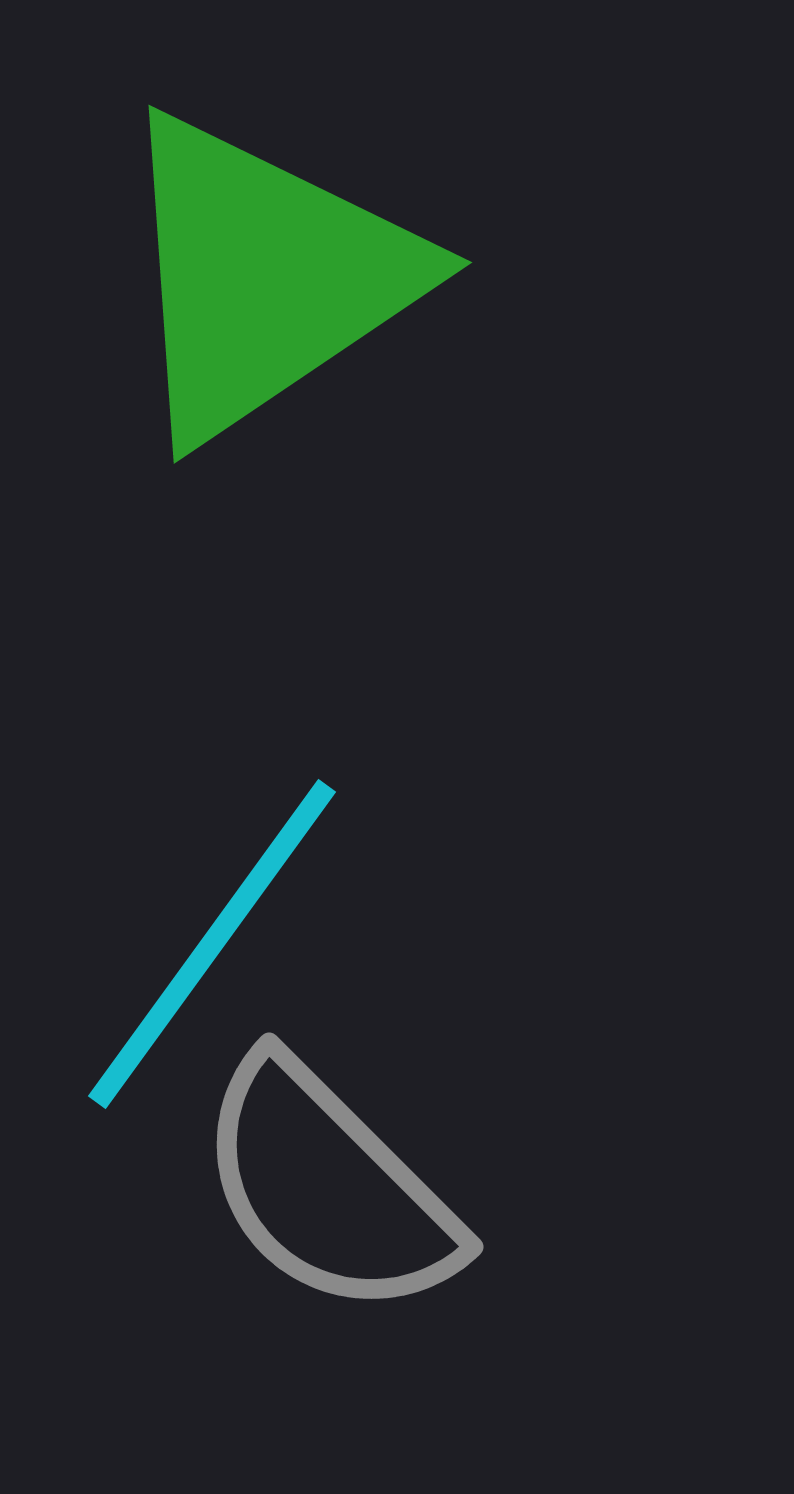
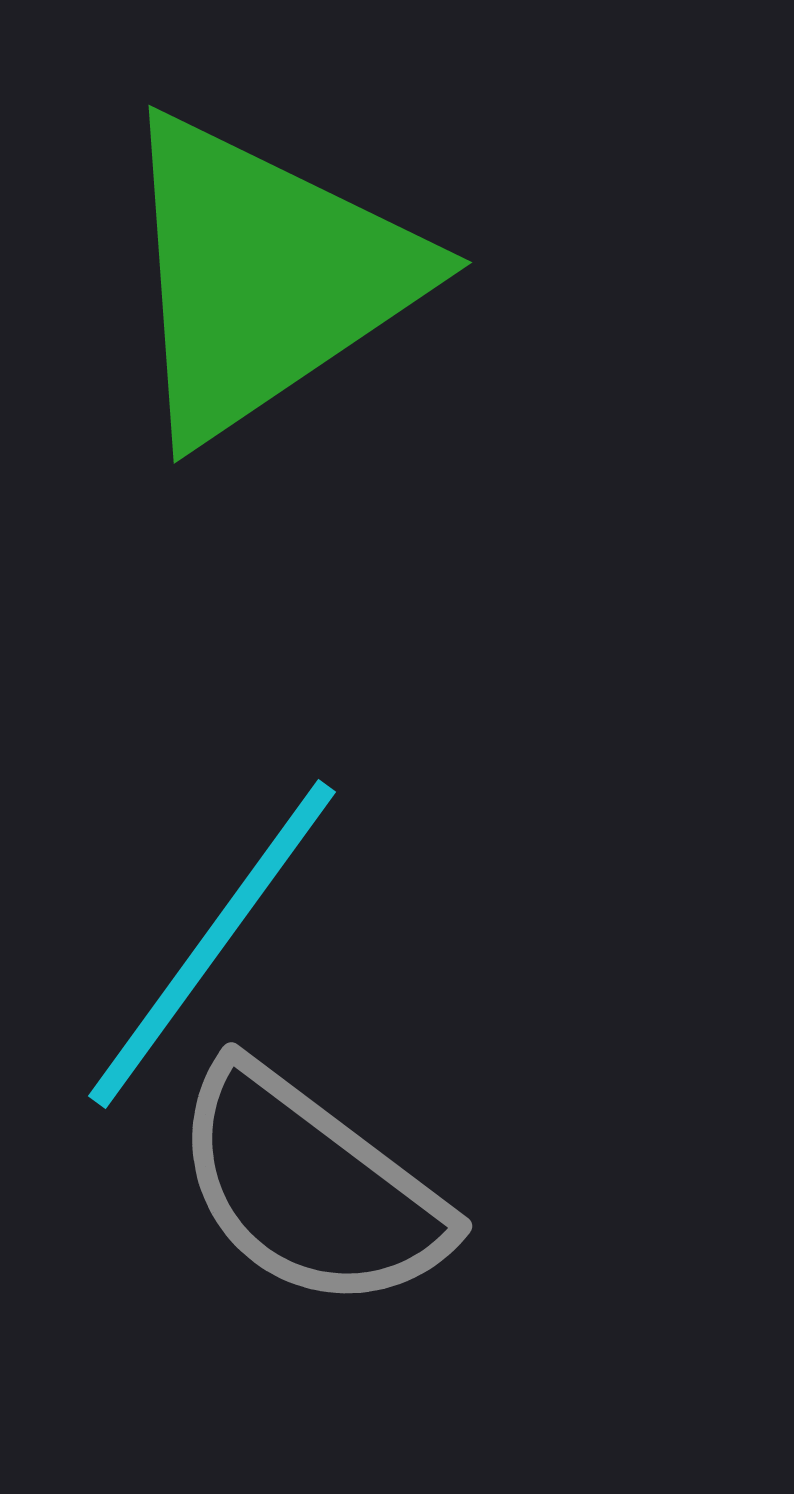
gray semicircle: moved 18 px left; rotated 8 degrees counterclockwise
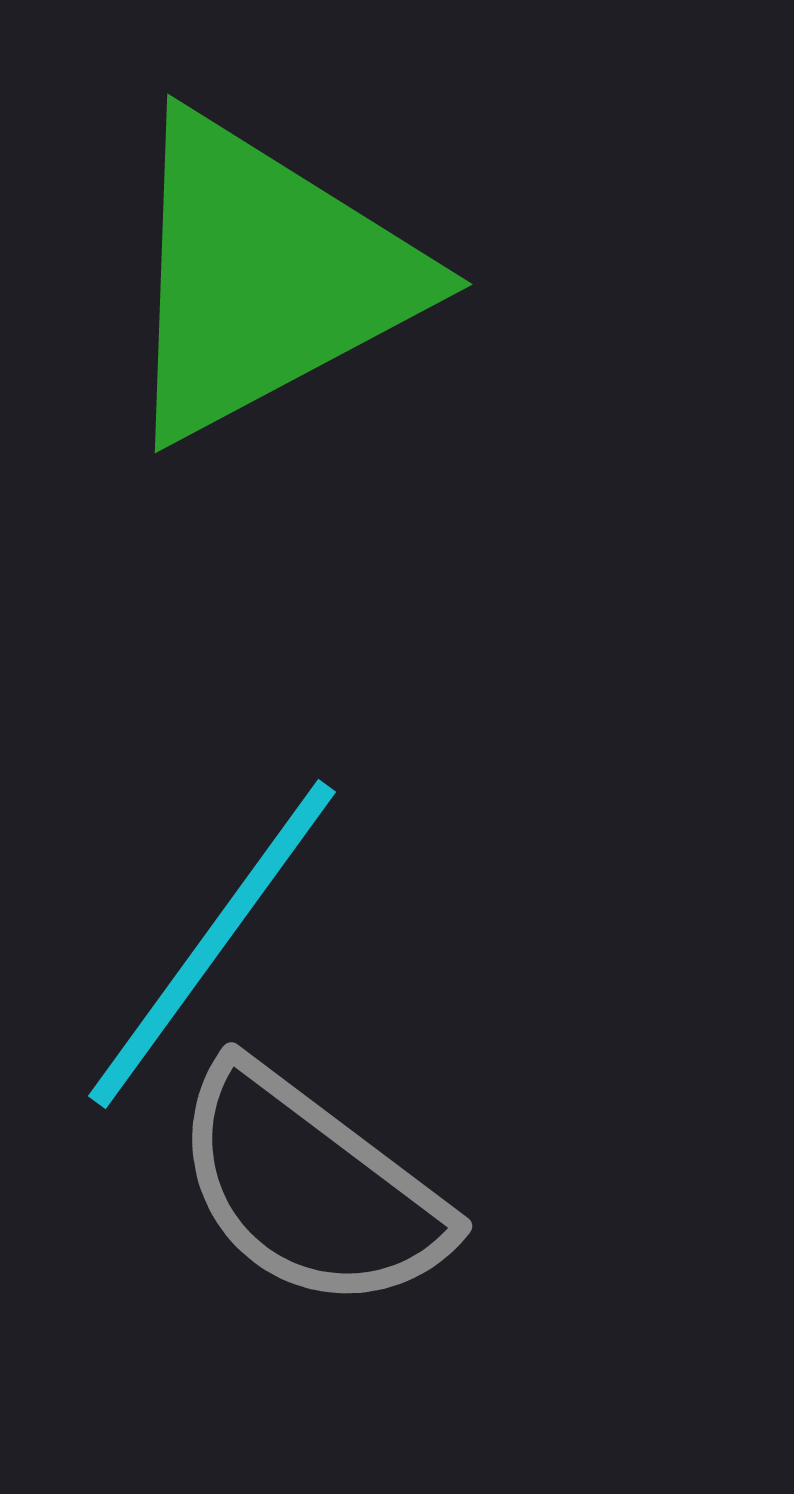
green triangle: rotated 6 degrees clockwise
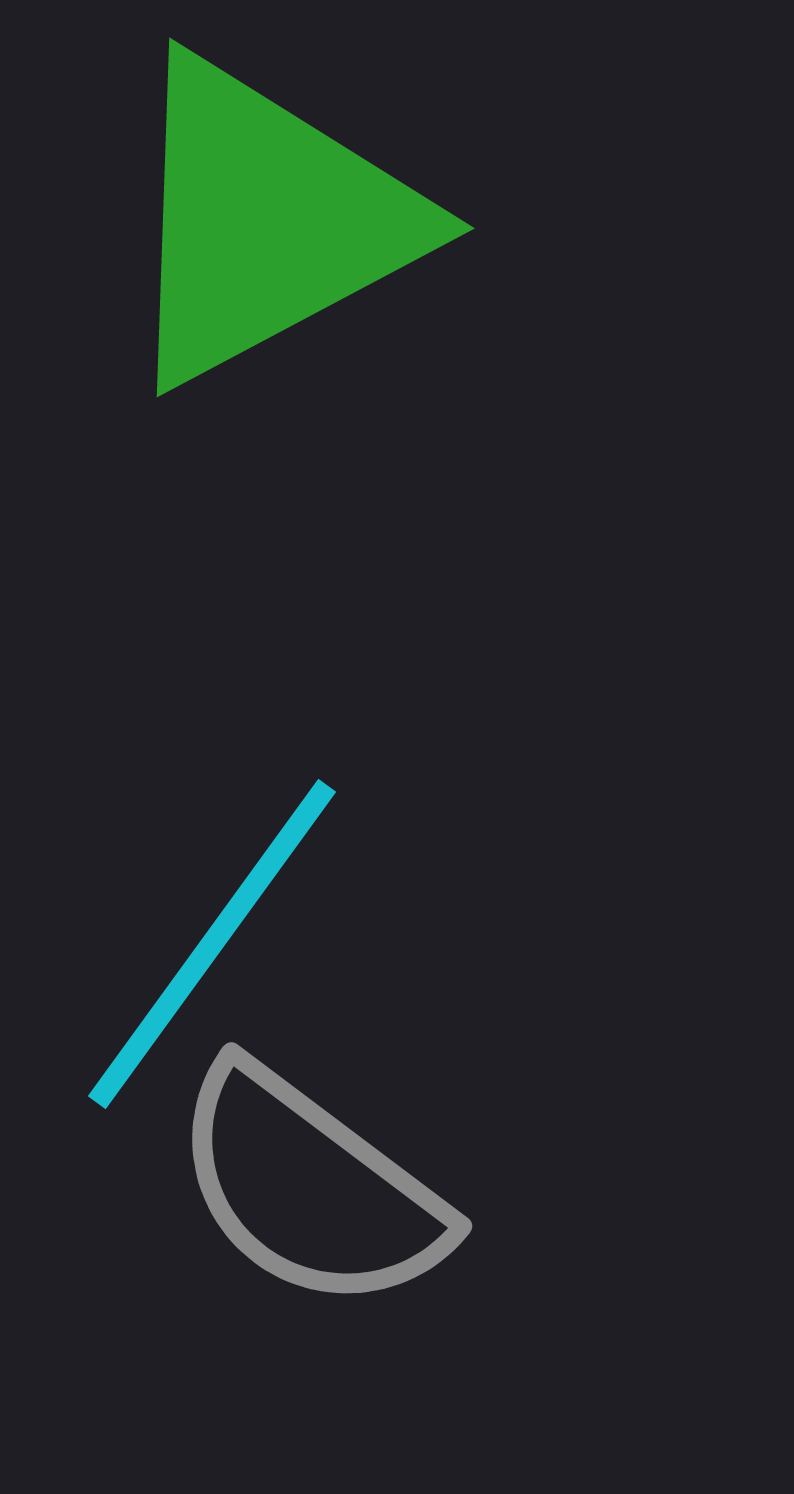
green triangle: moved 2 px right, 56 px up
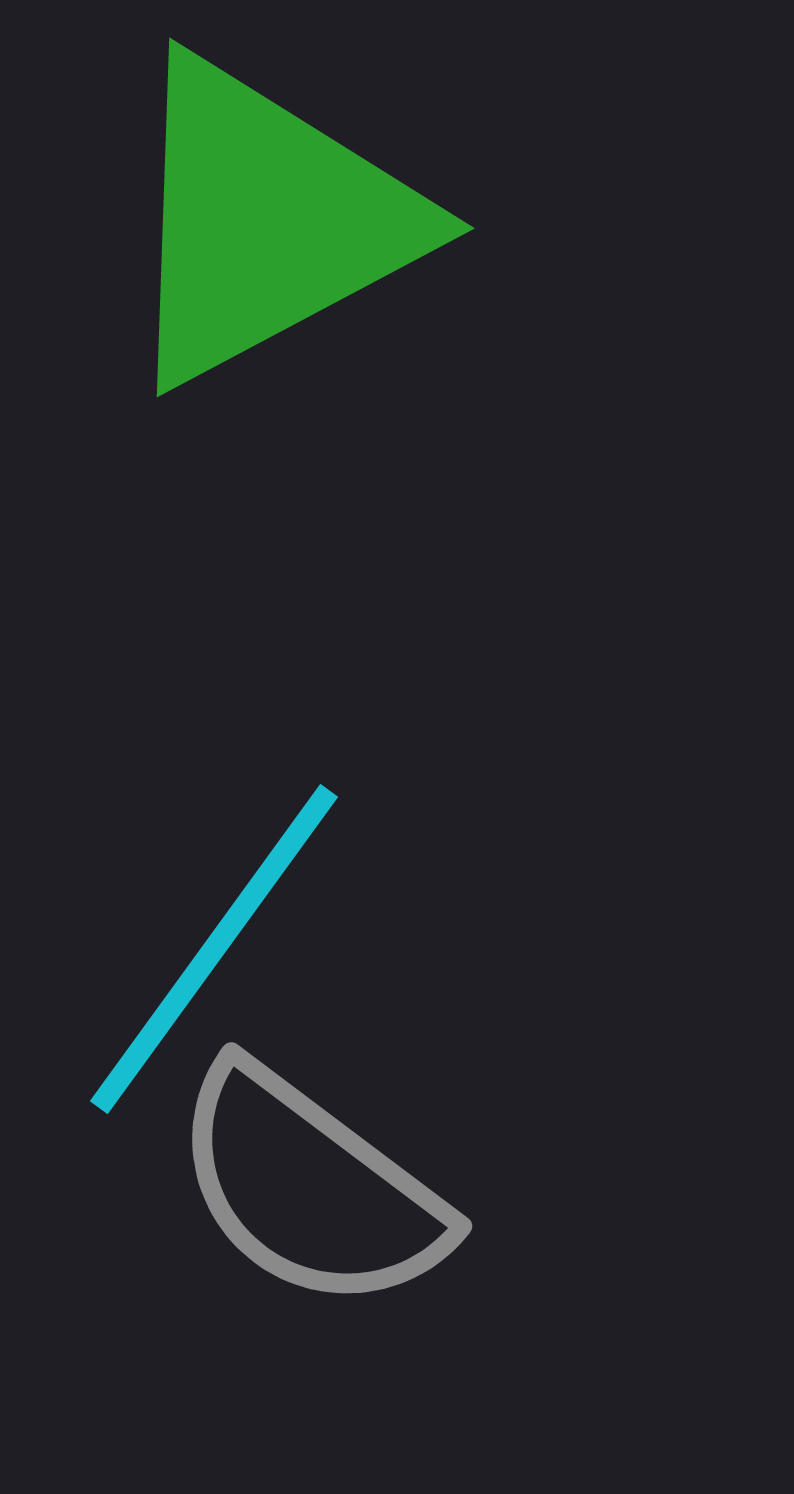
cyan line: moved 2 px right, 5 px down
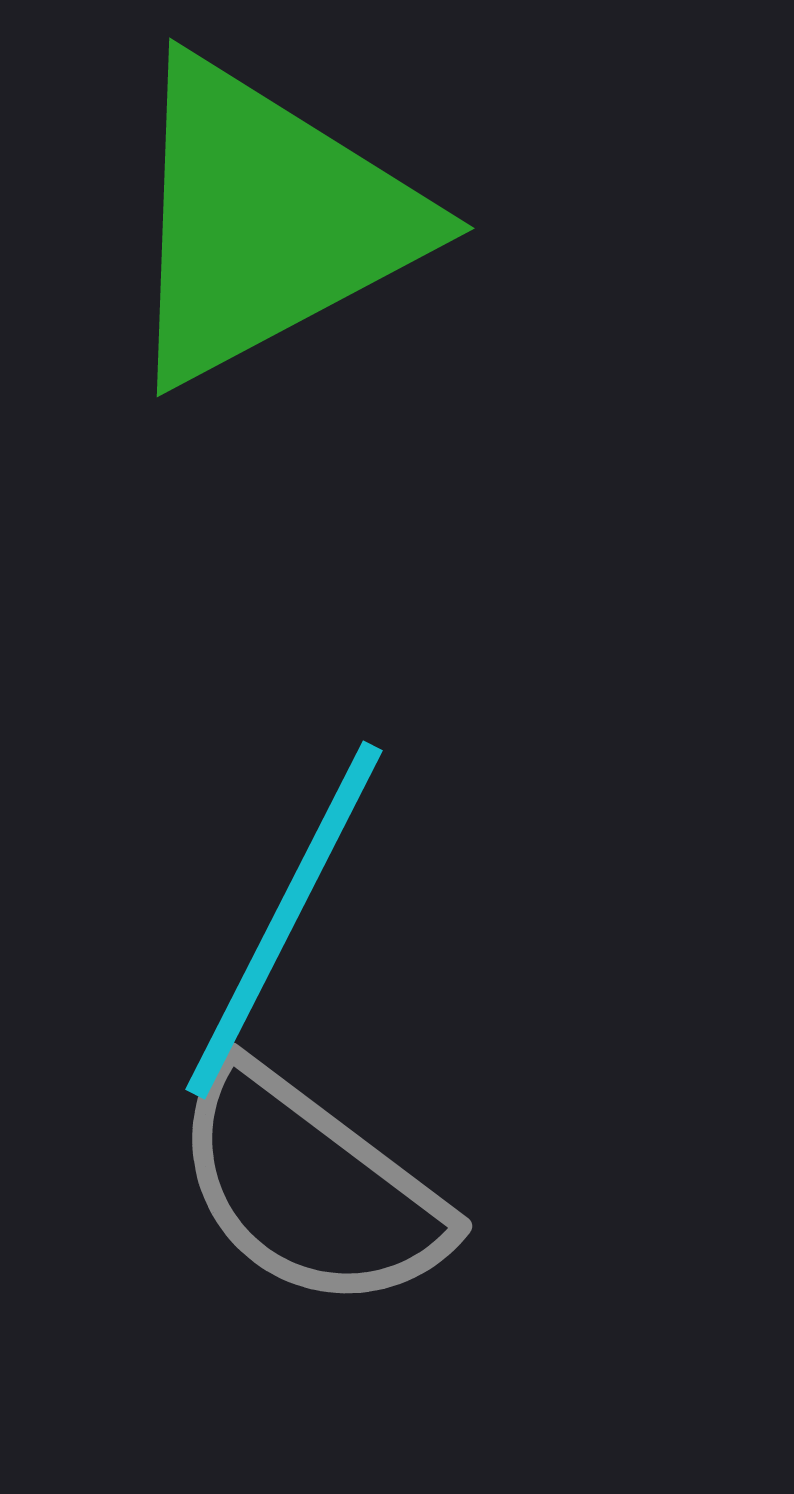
cyan line: moved 70 px right, 29 px up; rotated 9 degrees counterclockwise
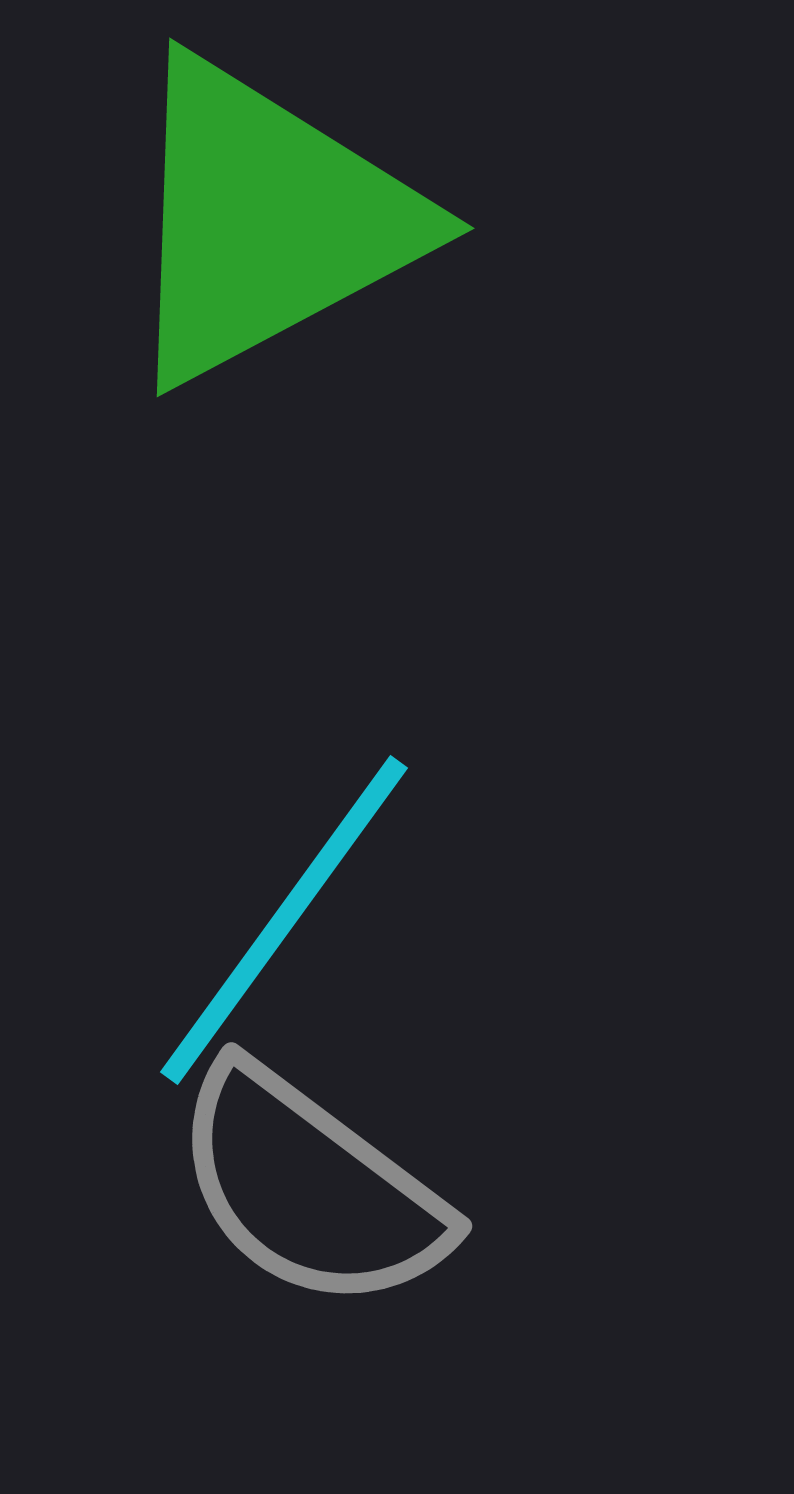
cyan line: rotated 9 degrees clockwise
